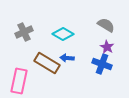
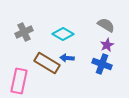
purple star: moved 2 px up; rotated 16 degrees clockwise
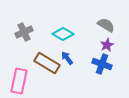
blue arrow: rotated 48 degrees clockwise
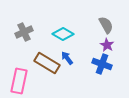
gray semicircle: rotated 30 degrees clockwise
purple star: rotated 16 degrees counterclockwise
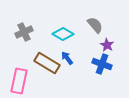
gray semicircle: moved 11 px left; rotated 12 degrees counterclockwise
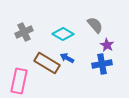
blue arrow: rotated 24 degrees counterclockwise
blue cross: rotated 30 degrees counterclockwise
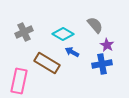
blue arrow: moved 5 px right, 6 px up
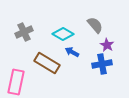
pink rectangle: moved 3 px left, 1 px down
